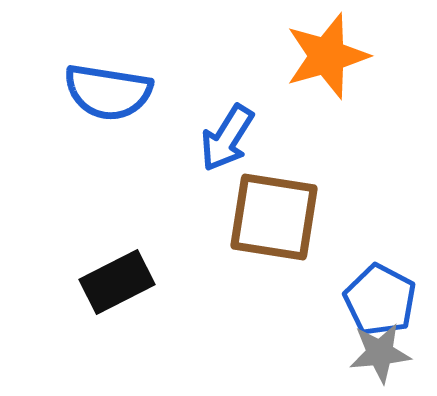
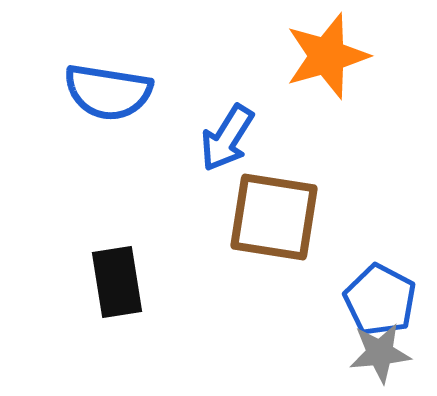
black rectangle: rotated 72 degrees counterclockwise
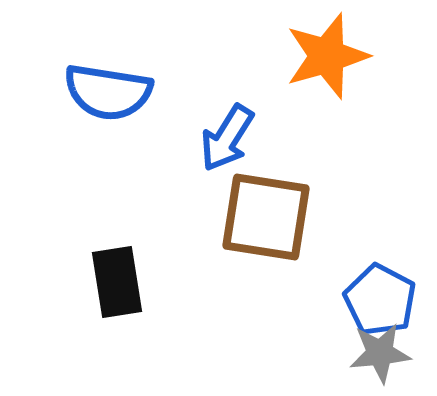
brown square: moved 8 px left
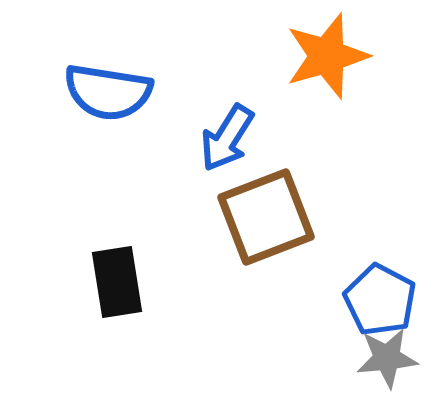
brown square: rotated 30 degrees counterclockwise
gray star: moved 7 px right, 5 px down
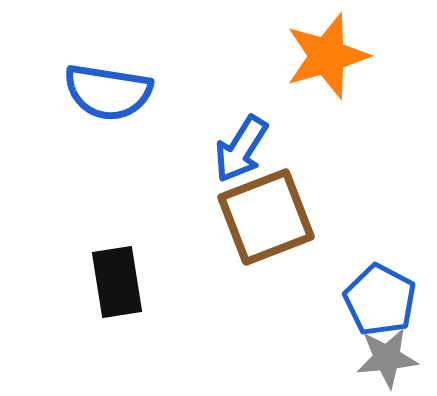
blue arrow: moved 14 px right, 11 px down
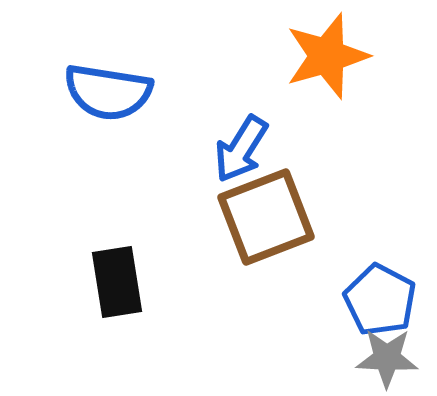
gray star: rotated 8 degrees clockwise
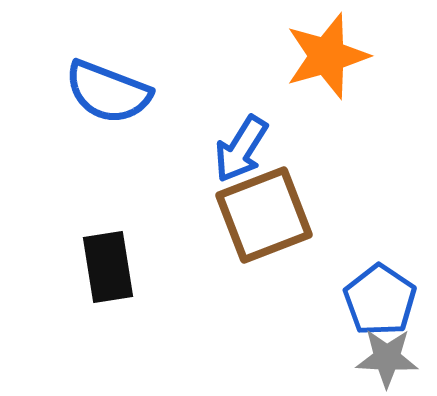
blue semicircle: rotated 12 degrees clockwise
brown square: moved 2 px left, 2 px up
black rectangle: moved 9 px left, 15 px up
blue pentagon: rotated 6 degrees clockwise
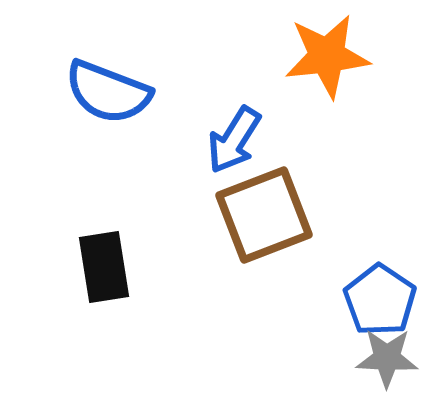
orange star: rotated 10 degrees clockwise
blue arrow: moved 7 px left, 9 px up
black rectangle: moved 4 px left
